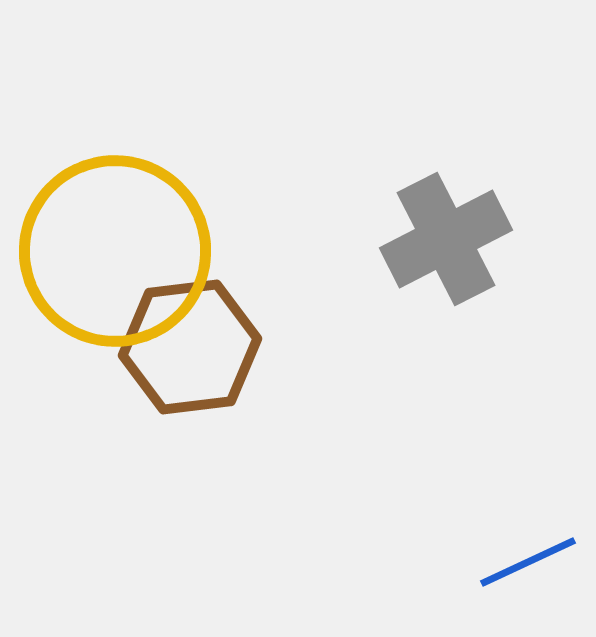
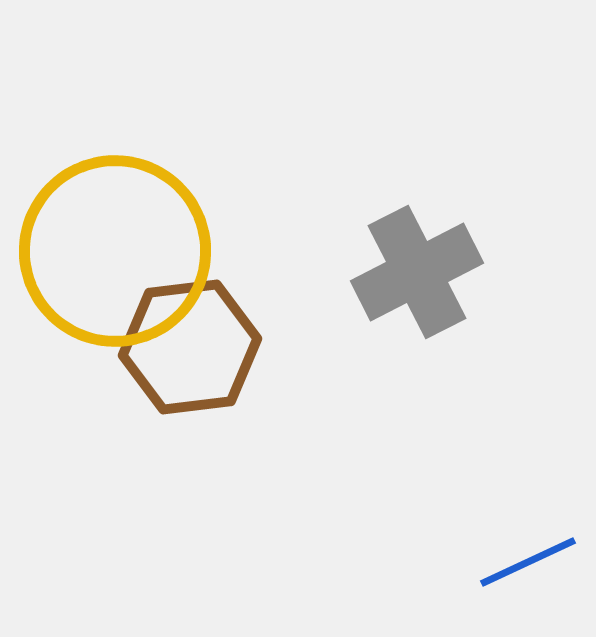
gray cross: moved 29 px left, 33 px down
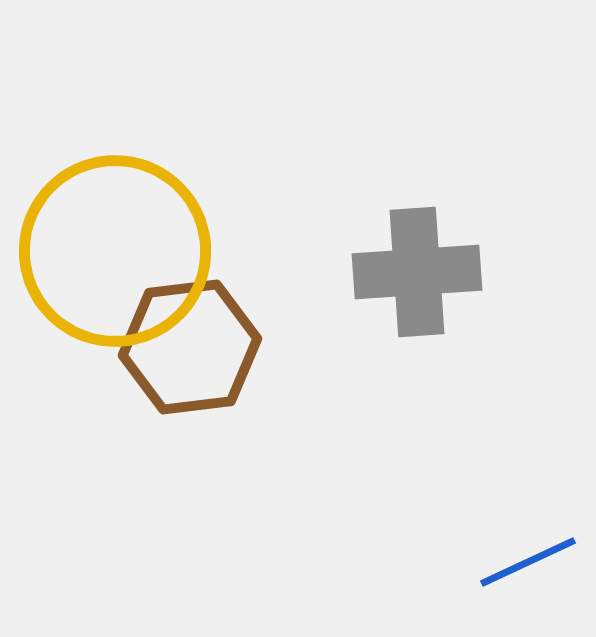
gray cross: rotated 23 degrees clockwise
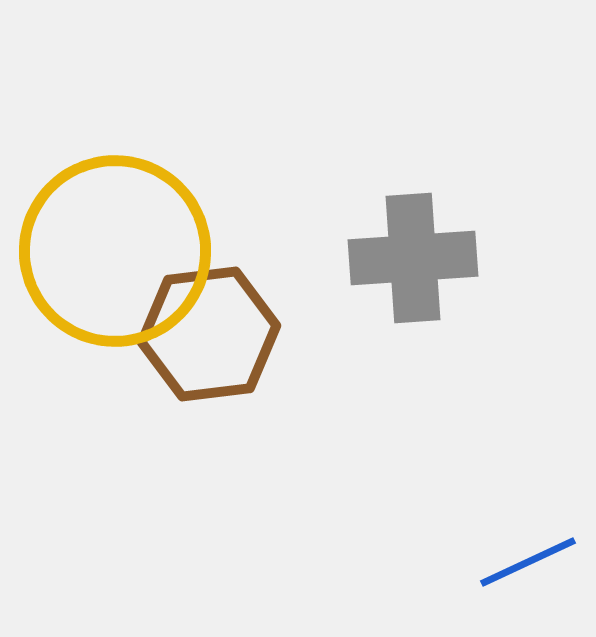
gray cross: moved 4 px left, 14 px up
brown hexagon: moved 19 px right, 13 px up
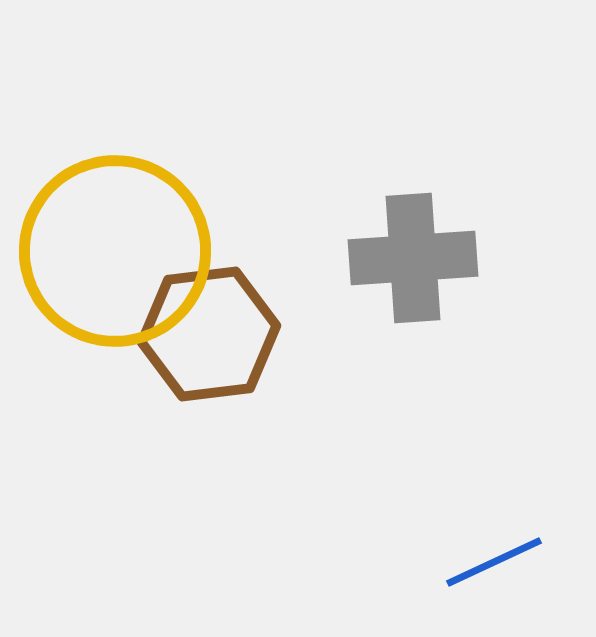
blue line: moved 34 px left
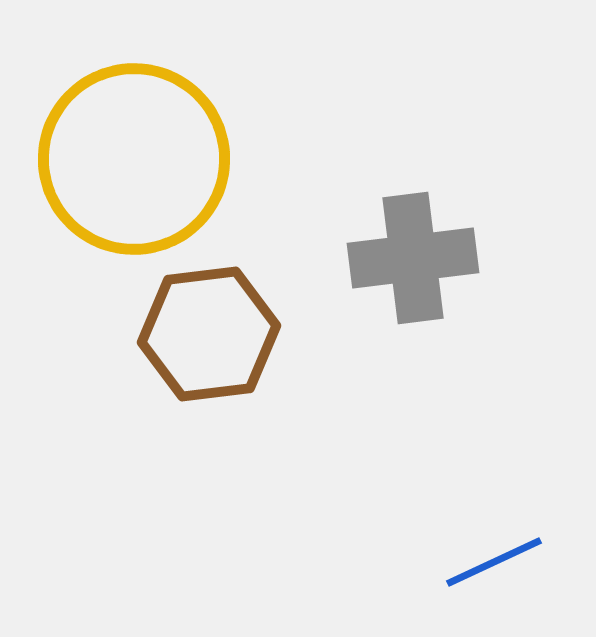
yellow circle: moved 19 px right, 92 px up
gray cross: rotated 3 degrees counterclockwise
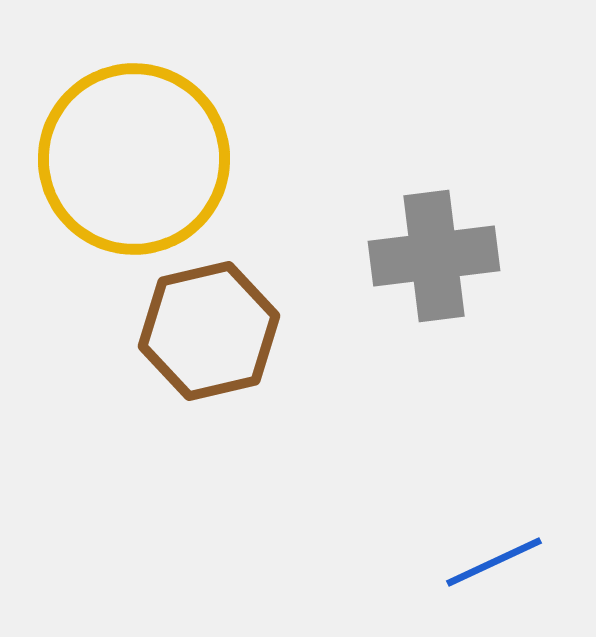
gray cross: moved 21 px right, 2 px up
brown hexagon: moved 3 px up; rotated 6 degrees counterclockwise
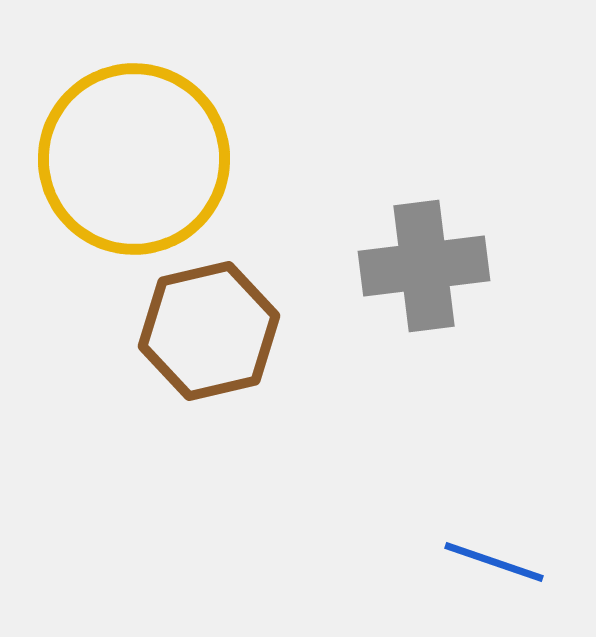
gray cross: moved 10 px left, 10 px down
blue line: rotated 44 degrees clockwise
